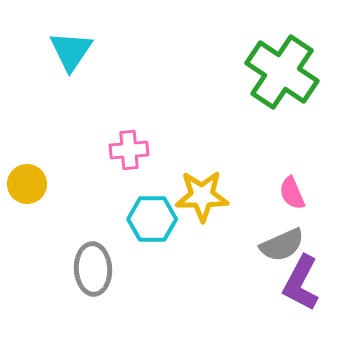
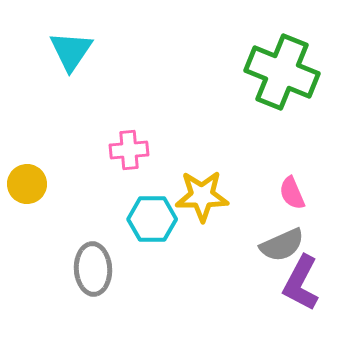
green cross: rotated 12 degrees counterclockwise
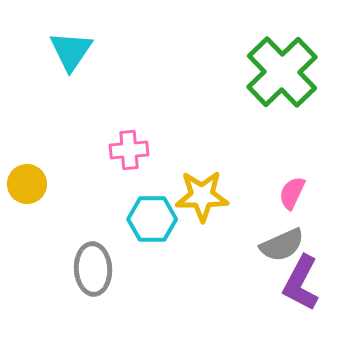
green cross: rotated 24 degrees clockwise
pink semicircle: rotated 48 degrees clockwise
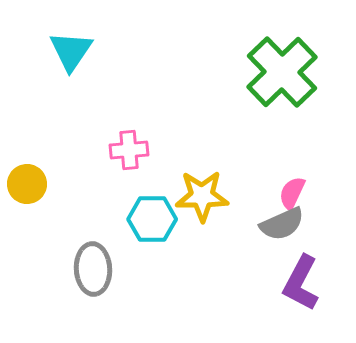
gray semicircle: moved 21 px up
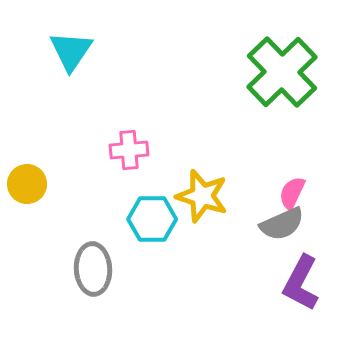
yellow star: rotated 18 degrees clockwise
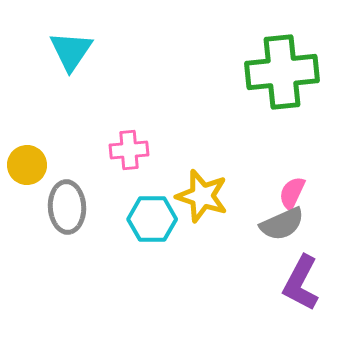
green cross: rotated 38 degrees clockwise
yellow circle: moved 19 px up
gray ellipse: moved 26 px left, 62 px up
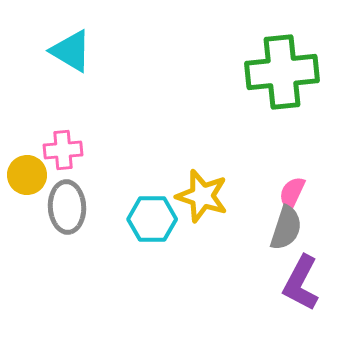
cyan triangle: rotated 33 degrees counterclockwise
pink cross: moved 66 px left
yellow circle: moved 10 px down
gray semicircle: moved 4 px right, 4 px down; rotated 48 degrees counterclockwise
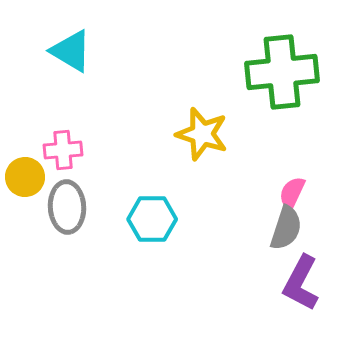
yellow circle: moved 2 px left, 2 px down
yellow star: moved 62 px up
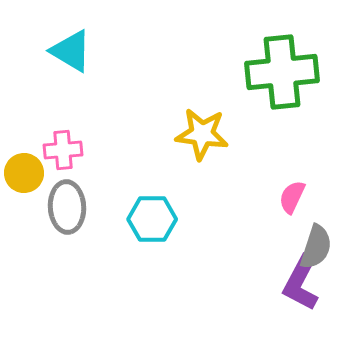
yellow star: rotated 10 degrees counterclockwise
yellow circle: moved 1 px left, 4 px up
pink semicircle: moved 4 px down
gray semicircle: moved 30 px right, 19 px down
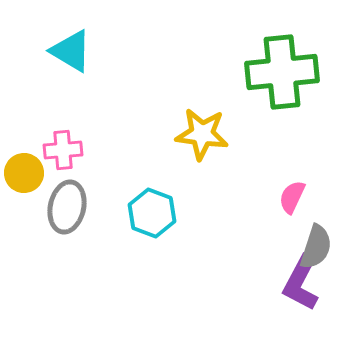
gray ellipse: rotated 15 degrees clockwise
cyan hexagon: moved 6 px up; rotated 21 degrees clockwise
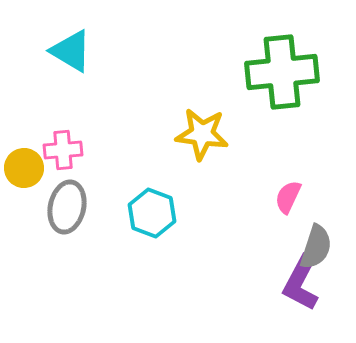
yellow circle: moved 5 px up
pink semicircle: moved 4 px left
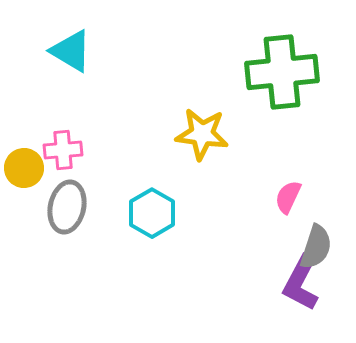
cyan hexagon: rotated 9 degrees clockwise
